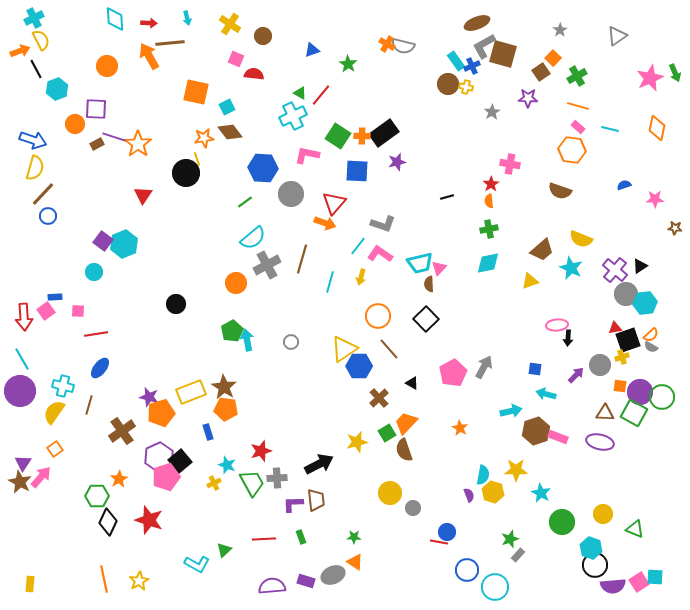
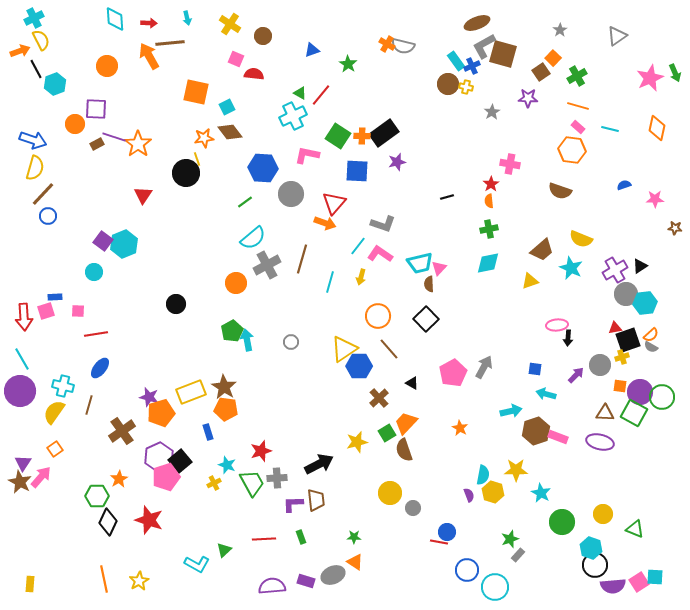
cyan hexagon at (57, 89): moved 2 px left, 5 px up
purple cross at (615, 270): rotated 20 degrees clockwise
pink square at (46, 311): rotated 18 degrees clockwise
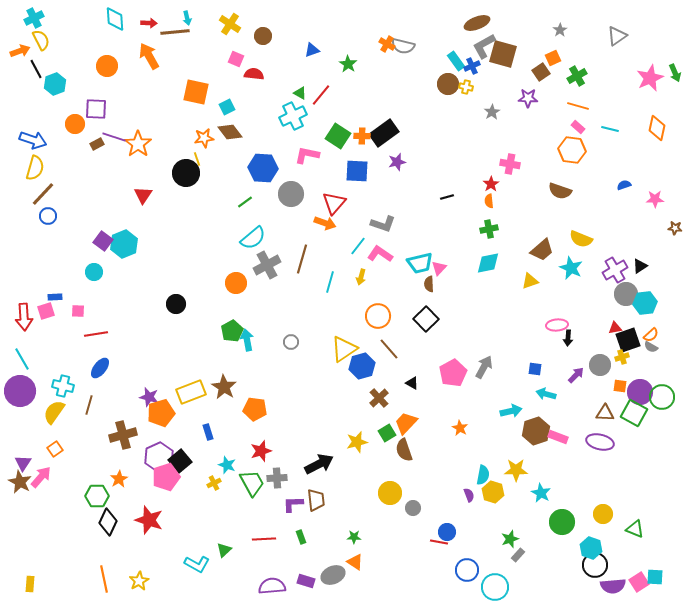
brown line at (170, 43): moved 5 px right, 11 px up
orange square at (553, 58): rotated 21 degrees clockwise
blue hexagon at (359, 366): moved 3 px right; rotated 15 degrees counterclockwise
orange pentagon at (226, 409): moved 29 px right
brown cross at (122, 431): moved 1 px right, 4 px down; rotated 20 degrees clockwise
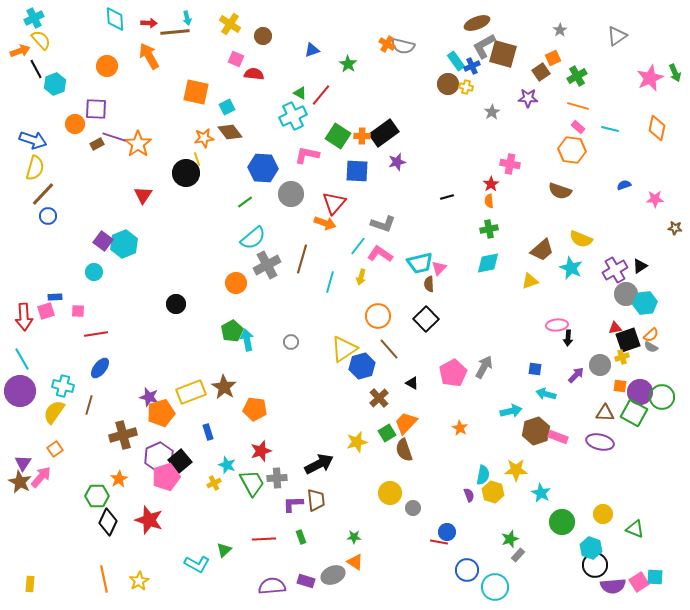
yellow semicircle at (41, 40): rotated 15 degrees counterclockwise
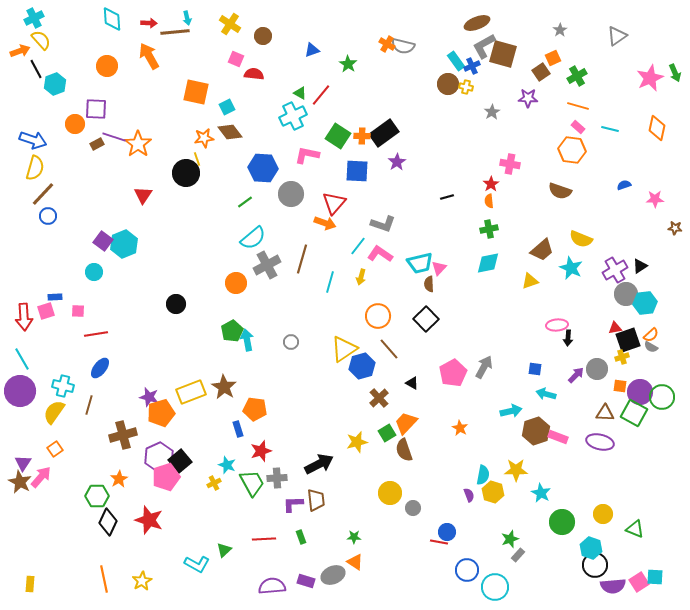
cyan diamond at (115, 19): moved 3 px left
purple star at (397, 162): rotated 18 degrees counterclockwise
gray circle at (600, 365): moved 3 px left, 4 px down
blue rectangle at (208, 432): moved 30 px right, 3 px up
yellow star at (139, 581): moved 3 px right
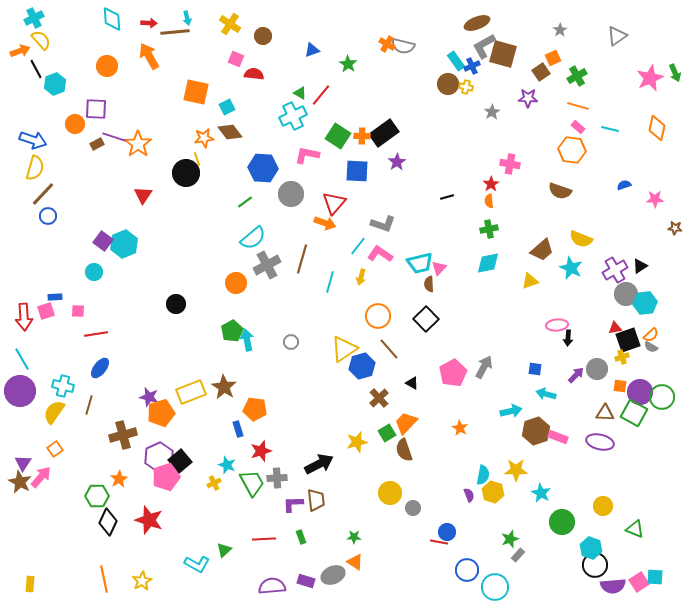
yellow circle at (603, 514): moved 8 px up
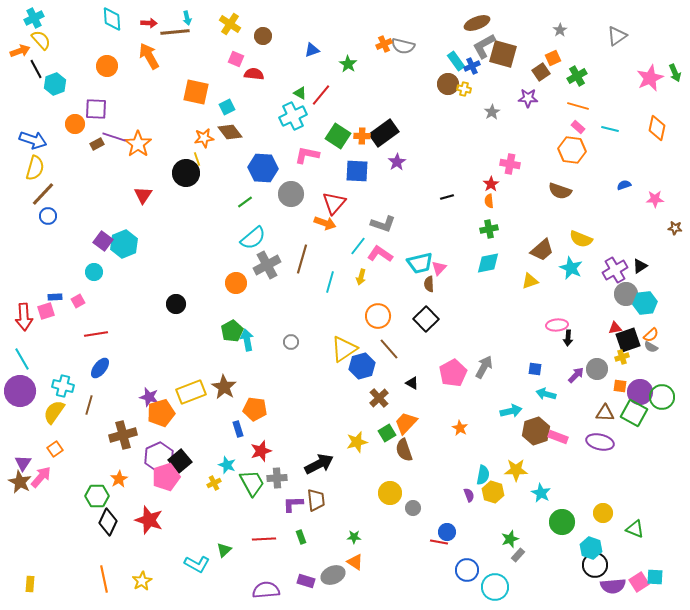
orange cross at (387, 44): moved 3 px left; rotated 35 degrees clockwise
yellow cross at (466, 87): moved 2 px left, 2 px down
pink square at (78, 311): moved 10 px up; rotated 32 degrees counterclockwise
yellow circle at (603, 506): moved 7 px down
purple semicircle at (272, 586): moved 6 px left, 4 px down
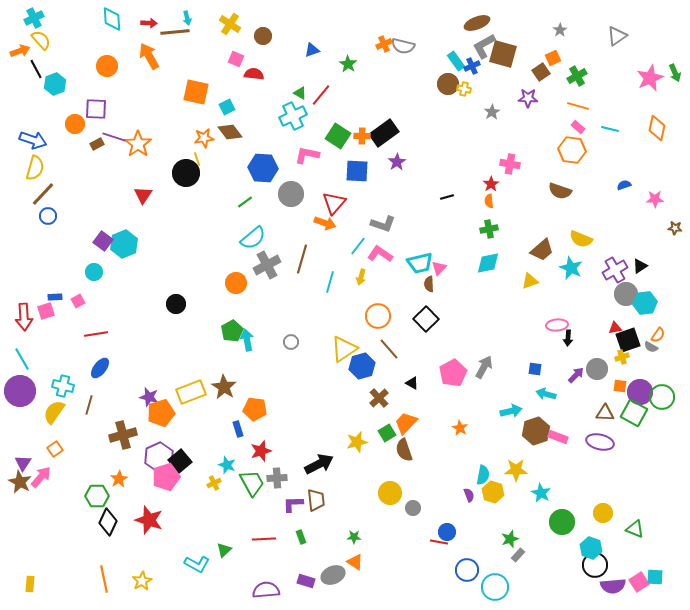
orange semicircle at (651, 335): moved 7 px right; rotated 14 degrees counterclockwise
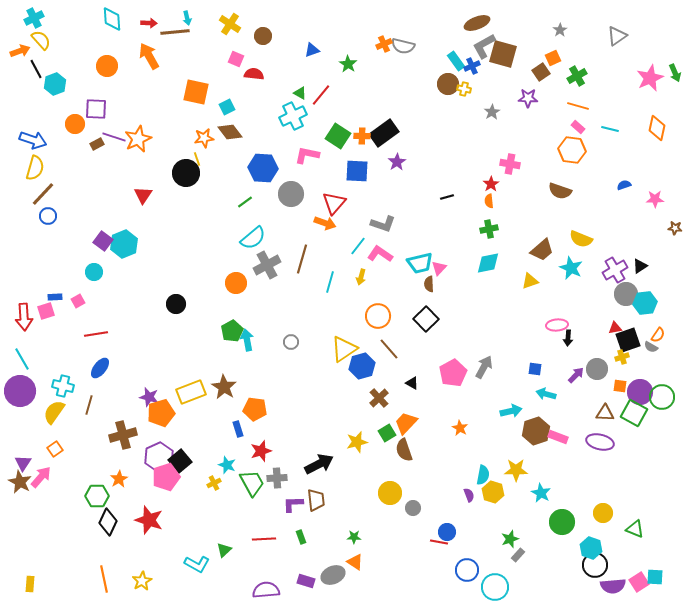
orange star at (138, 144): moved 5 px up; rotated 12 degrees clockwise
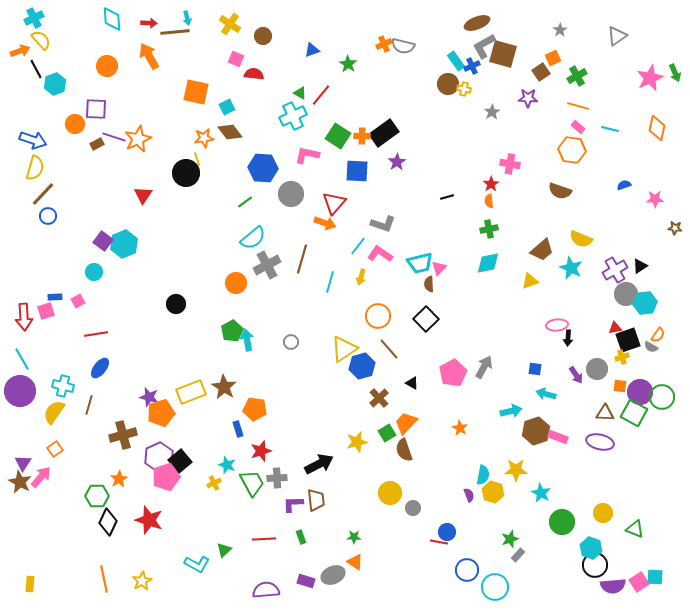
purple arrow at (576, 375): rotated 102 degrees clockwise
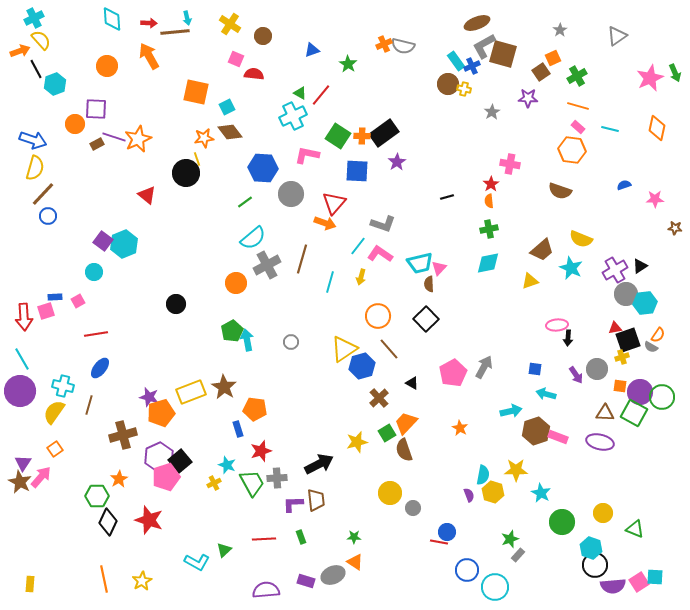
red triangle at (143, 195): moved 4 px right; rotated 24 degrees counterclockwise
cyan L-shape at (197, 564): moved 2 px up
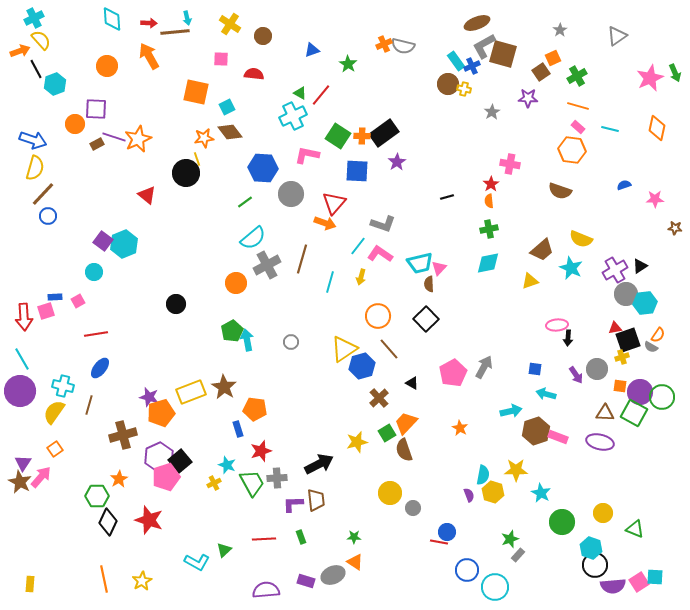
pink square at (236, 59): moved 15 px left; rotated 21 degrees counterclockwise
